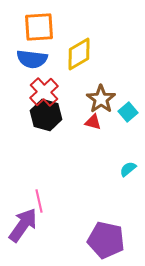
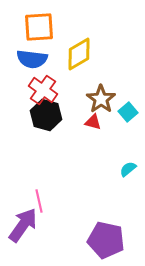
red cross: moved 1 px left, 2 px up; rotated 12 degrees counterclockwise
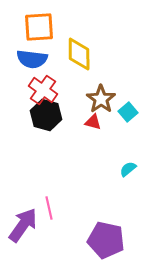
yellow diamond: rotated 60 degrees counterclockwise
pink line: moved 10 px right, 7 px down
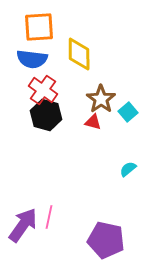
pink line: moved 9 px down; rotated 25 degrees clockwise
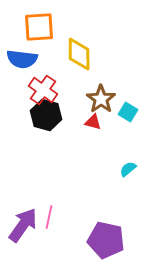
blue semicircle: moved 10 px left
cyan square: rotated 18 degrees counterclockwise
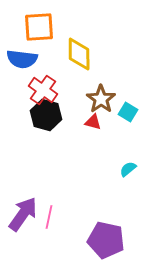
purple arrow: moved 11 px up
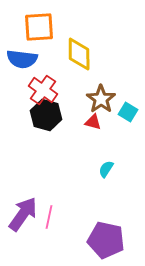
cyan semicircle: moved 22 px left; rotated 18 degrees counterclockwise
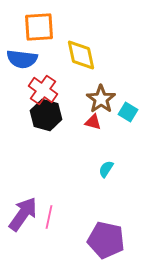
yellow diamond: moved 2 px right, 1 px down; rotated 12 degrees counterclockwise
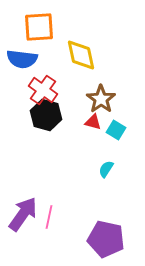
cyan square: moved 12 px left, 18 px down
purple pentagon: moved 1 px up
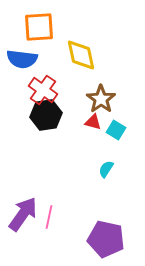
black hexagon: rotated 24 degrees counterclockwise
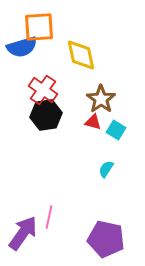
blue semicircle: moved 12 px up; rotated 24 degrees counterclockwise
purple arrow: moved 19 px down
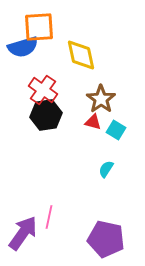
blue semicircle: moved 1 px right
